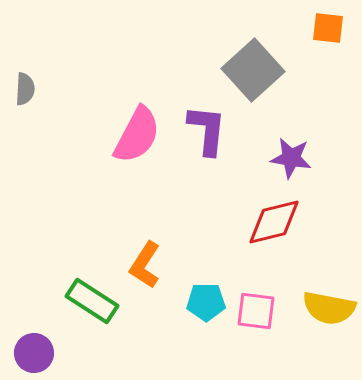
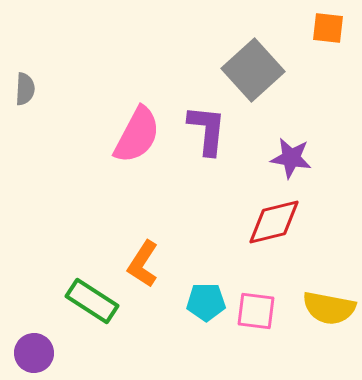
orange L-shape: moved 2 px left, 1 px up
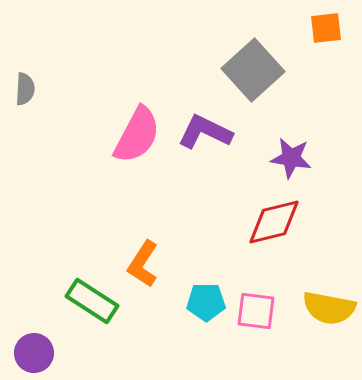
orange square: moved 2 px left; rotated 12 degrees counterclockwise
purple L-shape: moved 2 px left, 2 px down; rotated 70 degrees counterclockwise
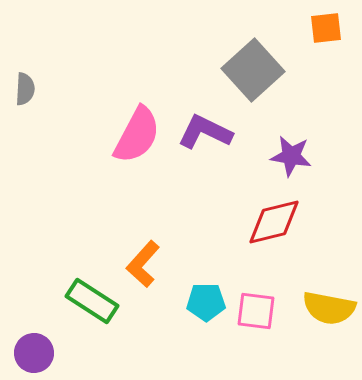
purple star: moved 2 px up
orange L-shape: rotated 9 degrees clockwise
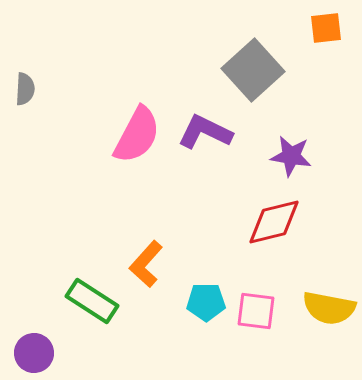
orange L-shape: moved 3 px right
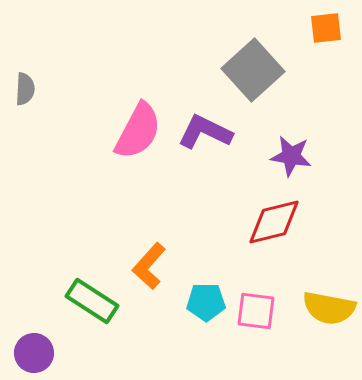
pink semicircle: moved 1 px right, 4 px up
orange L-shape: moved 3 px right, 2 px down
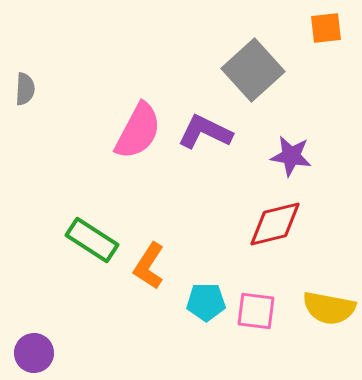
red diamond: moved 1 px right, 2 px down
orange L-shape: rotated 9 degrees counterclockwise
green rectangle: moved 61 px up
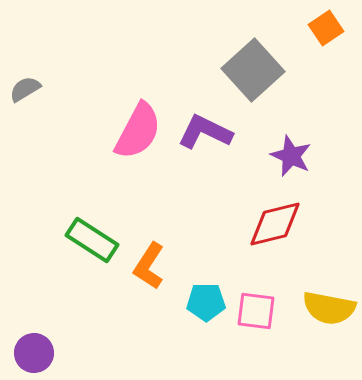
orange square: rotated 28 degrees counterclockwise
gray semicircle: rotated 124 degrees counterclockwise
purple star: rotated 15 degrees clockwise
